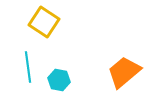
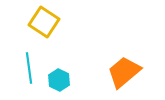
cyan line: moved 1 px right, 1 px down
cyan hexagon: rotated 15 degrees clockwise
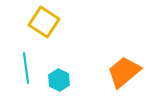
cyan line: moved 3 px left
